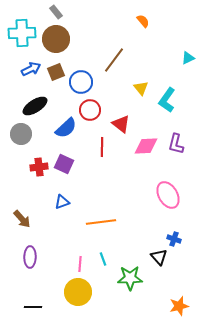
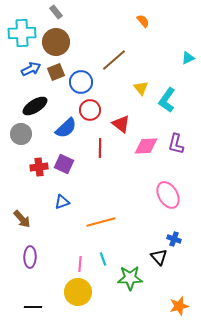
brown circle: moved 3 px down
brown line: rotated 12 degrees clockwise
red line: moved 2 px left, 1 px down
orange line: rotated 8 degrees counterclockwise
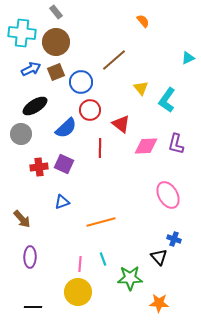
cyan cross: rotated 8 degrees clockwise
orange star: moved 20 px left, 3 px up; rotated 18 degrees clockwise
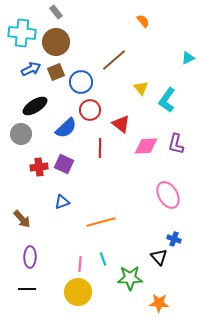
black line: moved 6 px left, 18 px up
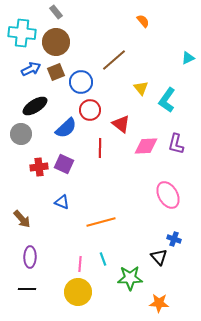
blue triangle: rotated 42 degrees clockwise
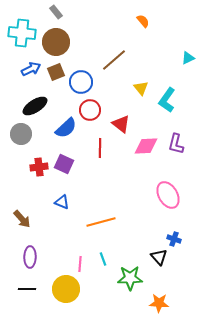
yellow circle: moved 12 px left, 3 px up
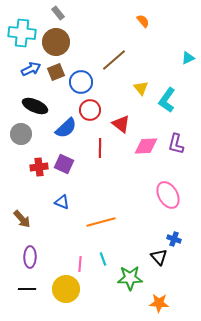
gray rectangle: moved 2 px right, 1 px down
black ellipse: rotated 55 degrees clockwise
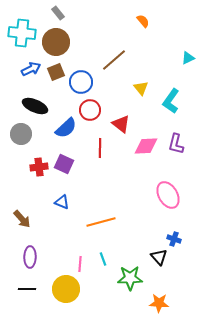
cyan L-shape: moved 4 px right, 1 px down
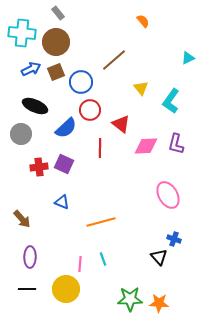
green star: moved 21 px down
